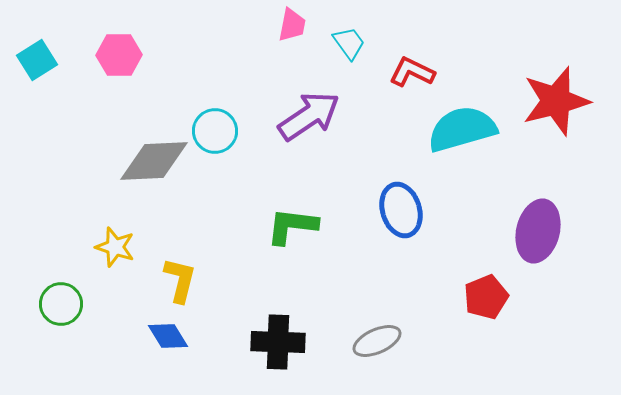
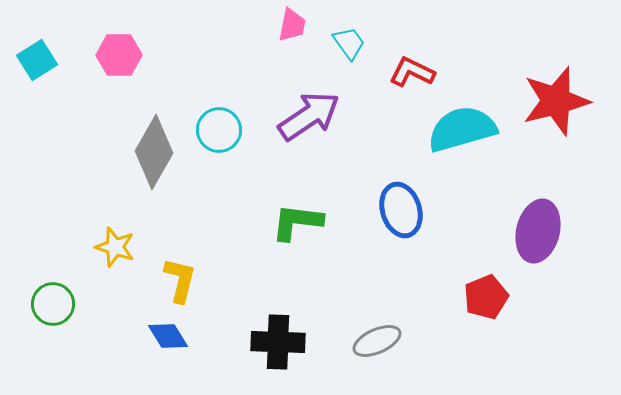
cyan circle: moved 4 px right, 1 px up
gray diamond: moved 9 px up; rotated 58 degrees counterclockwise
green L-shape: moved 5 px right, 4 px up
green circle: moved 8 px left
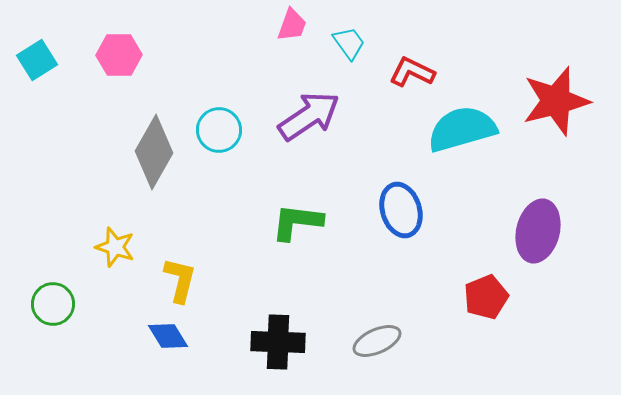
pink trapezoid: rotated 9 degrees clockwise
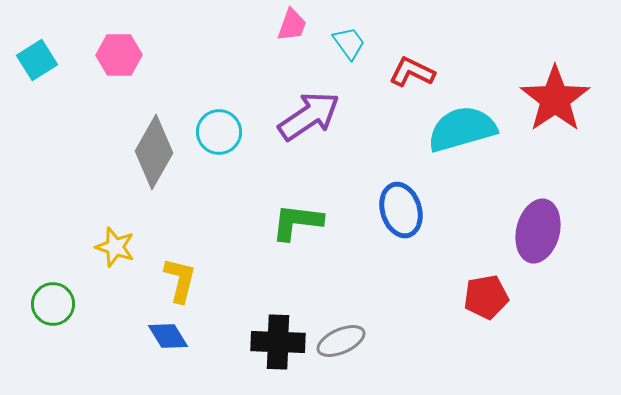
red star: moved 1 px left, 2 px up; rotated 20 degrees counterclockwise
cyan circle: moved 2 px down
red pentagon: rotated 12 degrees clockwise
gray ellipse: moved 36 px left
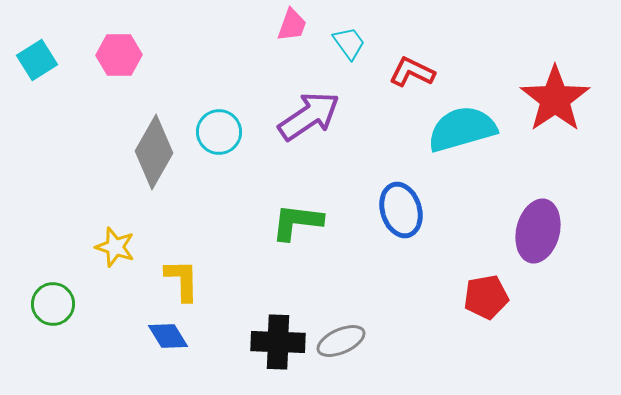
yellow L-shape: moved 2 px right; rotated 15 degrees counterclockwise
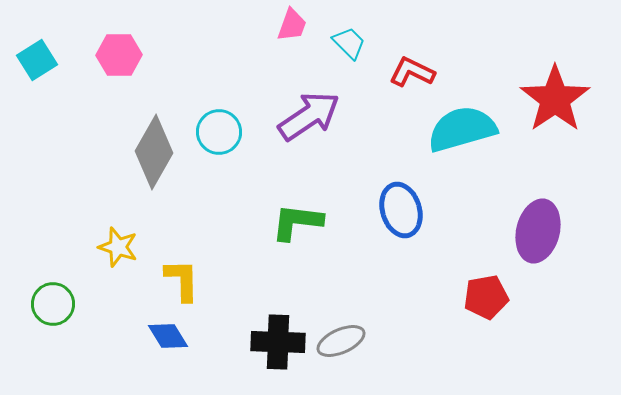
cyan trapezoid: rotated 9 degrees counterclockwise
yellow star: moved 3 px right
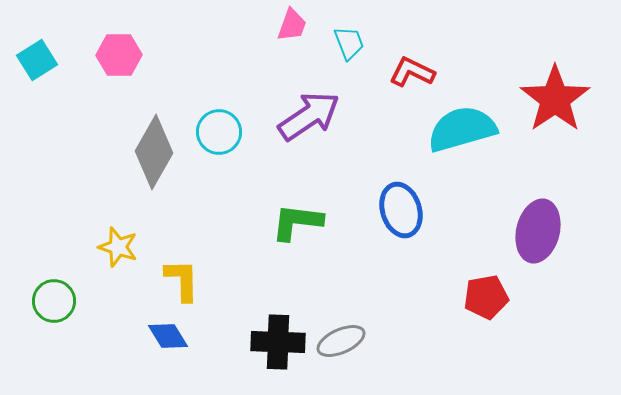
cyan trapezoid: rotated 24 degrees clockwise
green circle: moved 1 px right, 3 px up
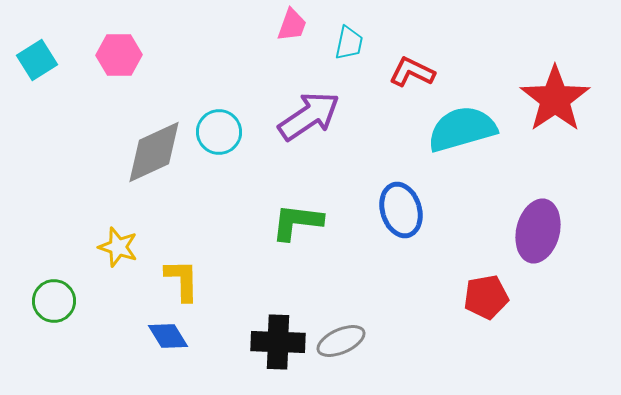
cyan trapezoid: rotated 33 degrees clockwise
gray diamond: rotated 36 degrees clockwise
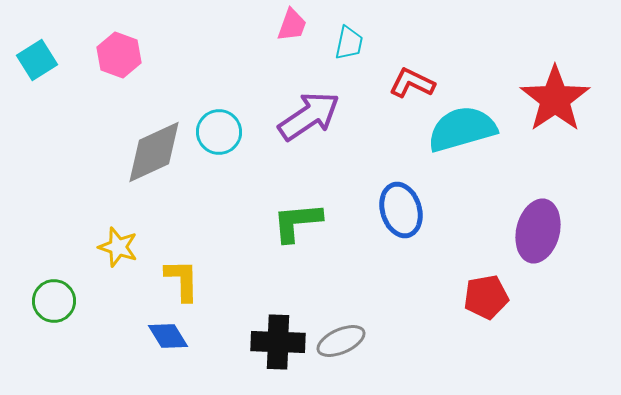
pink hexagon: rotated 21 degrees clockwise
red L-shape: moved 11 px down
green L-shape: rotated 12 degrees counterclockwise
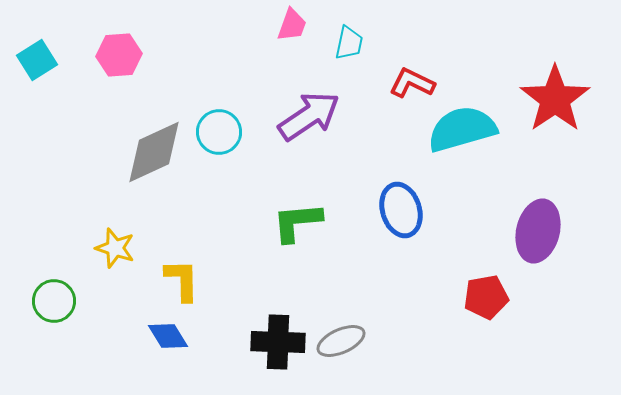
pink hexagon: rotated 24 degrees counterclockwise
yellow star: moved 3 px left, 1 px down
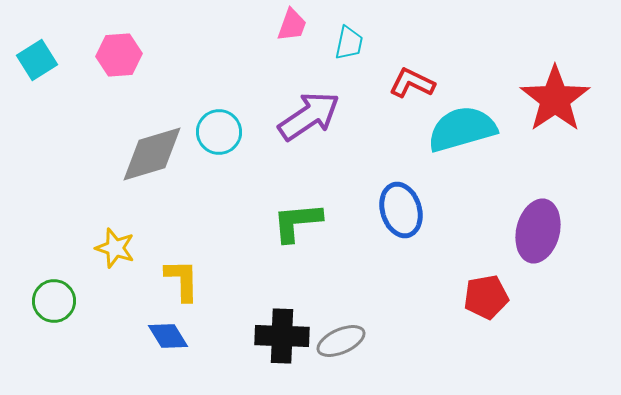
gray diamond: moved 2 px left, 2 px down; rotated 8 degrees clockwise
black cross: moved 4 px right, 6 px up
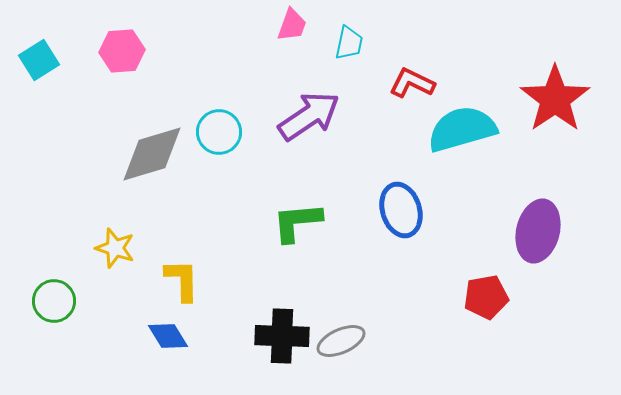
pink hexagon: moved 3 px right, 4 px up
cyan square: moved 2 px right
